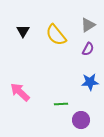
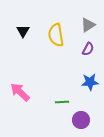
yellow semicircle: rotated 30 degrees clockwise
green line: moved 1 px right, 2 px up
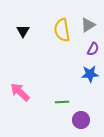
yellow semicircle: moved 6 px right, 5 px up
purple semicircle: moved 5 px right
blue star: moved 8 px up
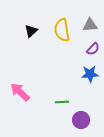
gray triangle: moved 2 px right; rotated 28 degrees clockwise
black triangle: moved 8 px right; rotated 16 degrees clockwise
purple semicircle: rotated 16 degrees clockwise
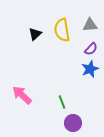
black triangle: moved 4 px right, 3 px down
purple semicircle: moved 2 px left
blue star: moved 5 px up; rotated 18 degrees counterclockwise
pink arrow: moved 2 px right, 3 px down
green line: rotated 72 degrees clockwise
purple circle: moved 8 px left, 3 px down
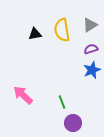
gray triangle: rotated 28 degrees counterclockwise
black triangle: rotated 32 degrees clockwise
purple semicircle: rotated 152 degrees counterclockwise
blue star: moved 2 px right, 1 px down
pink arrow: moved 1 px right
